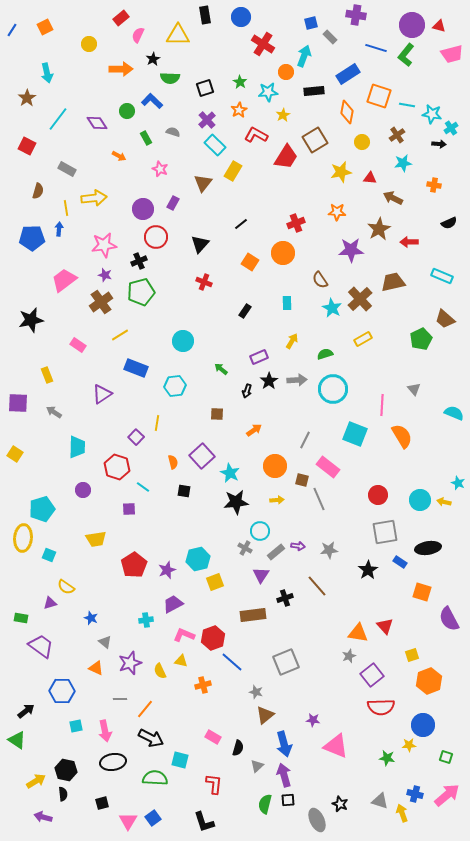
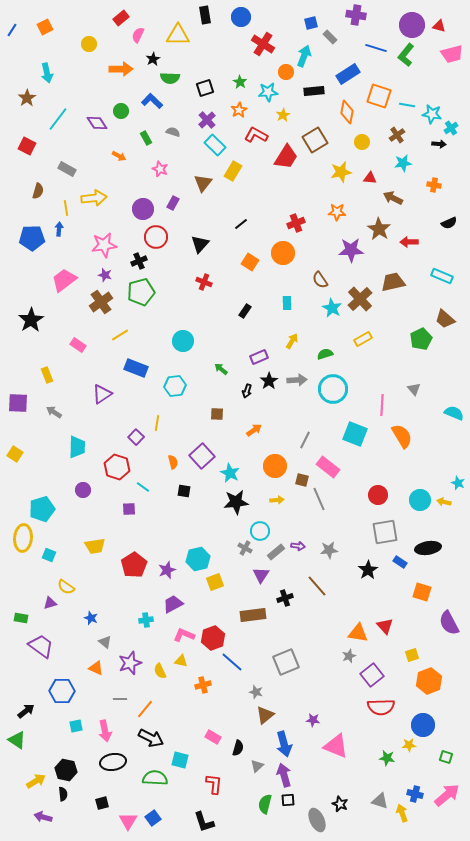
green circle at (127, 111): moved 6 px left
brown star at (379, 229): rotated 10 degrees counterclockwise
black star at (31, 320): rotated 20 degrees counterclockwise
yellow trapezoid at (96, 539): moved 1 px left, 7 px down
purple semicircle at (449, 619): moved 4 px down
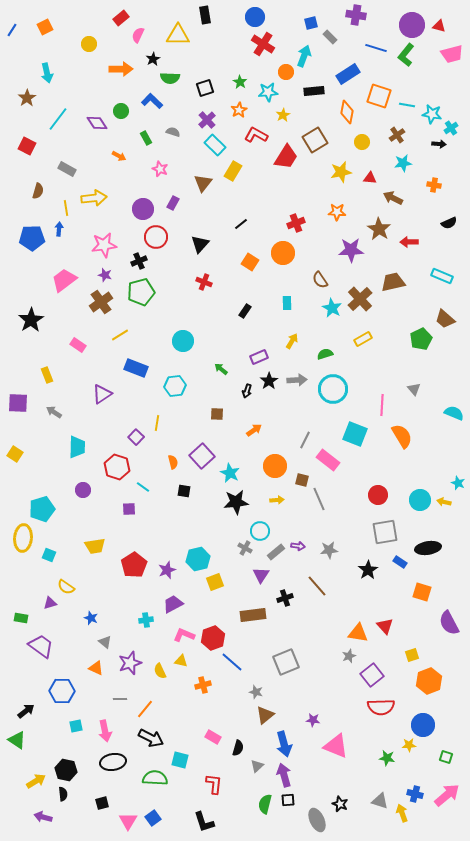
blue circle at (241, 17): moved 14 px right
pink rectangle at (328, 467): moved 7 px up
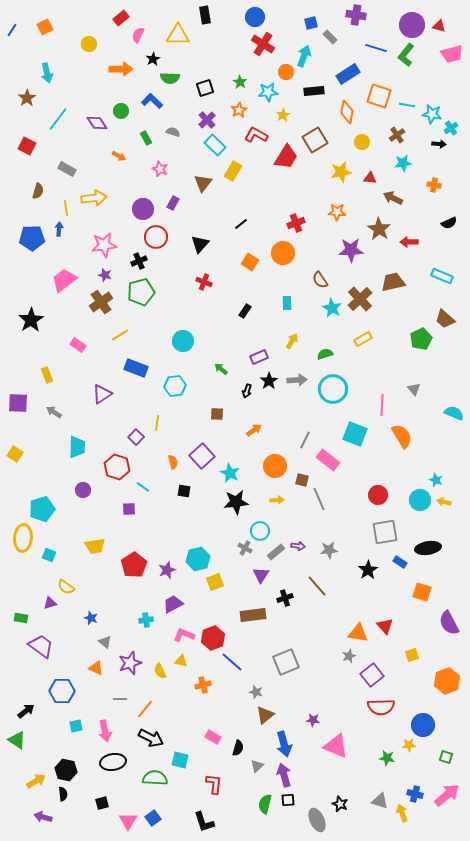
cyan star at (458, 483): moved 22 px left, 3 px up
orange hexagon at (429, 681): moved 18 px right
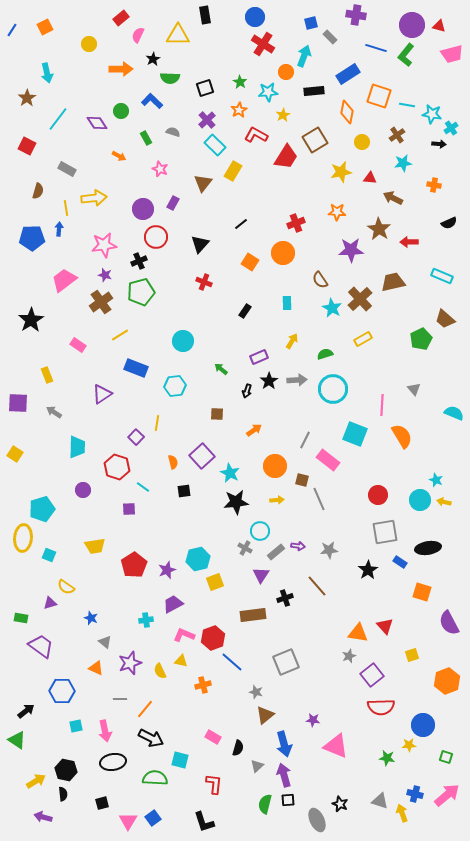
black square at (184, 491): rotated 16 degrees counterclockwise
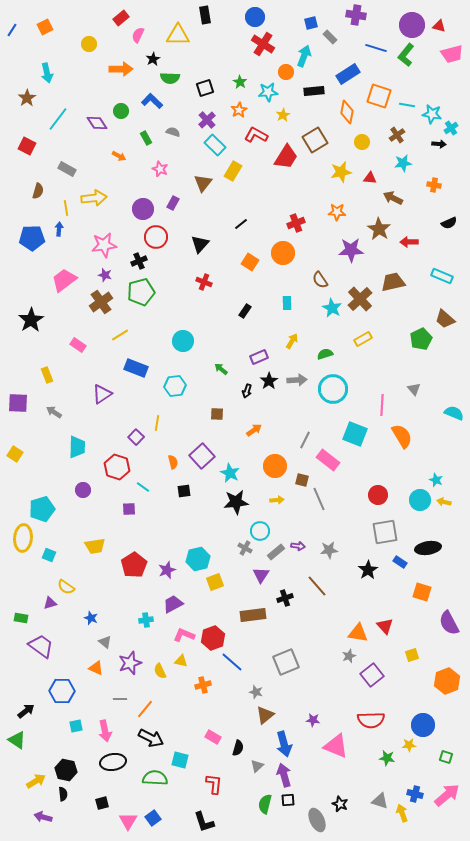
red semicircle at (381, 707): moved 10 px left, 13 px down
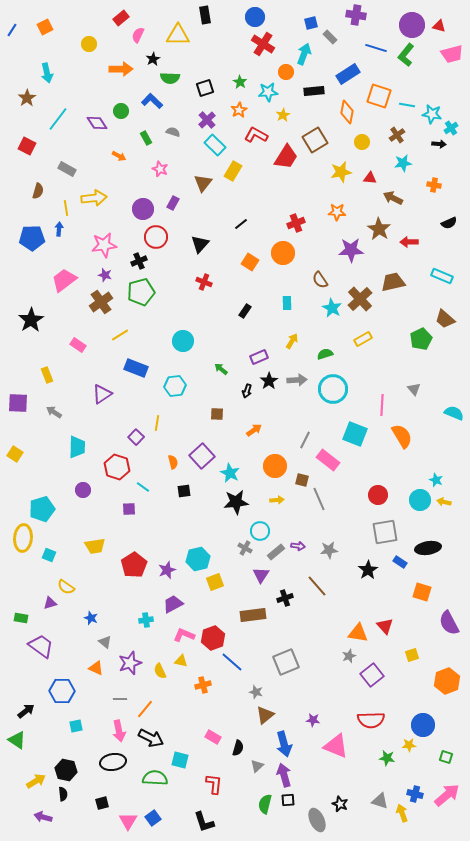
cyan arrow at (304, 56): moved 2 px up
pink arrow at (105, 731): moved 14 px right
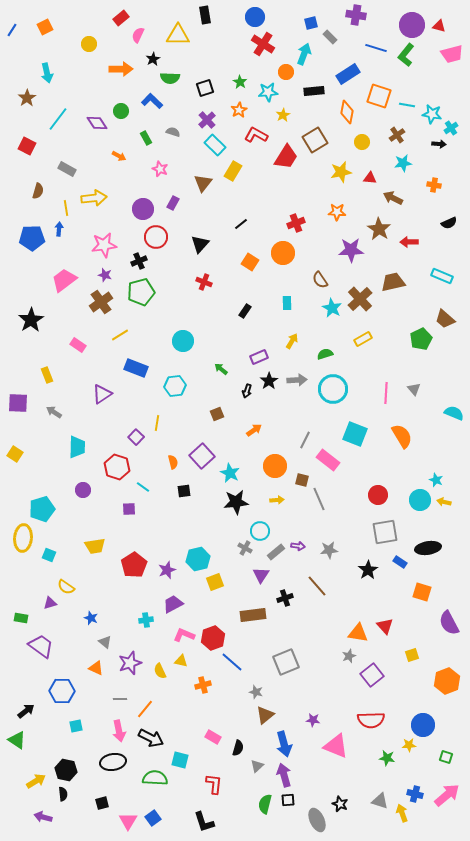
pink line at (382, 405): moved 4 px right, 12 px up
brown square at (217, 414): rotated 24 degrees counterclockwise
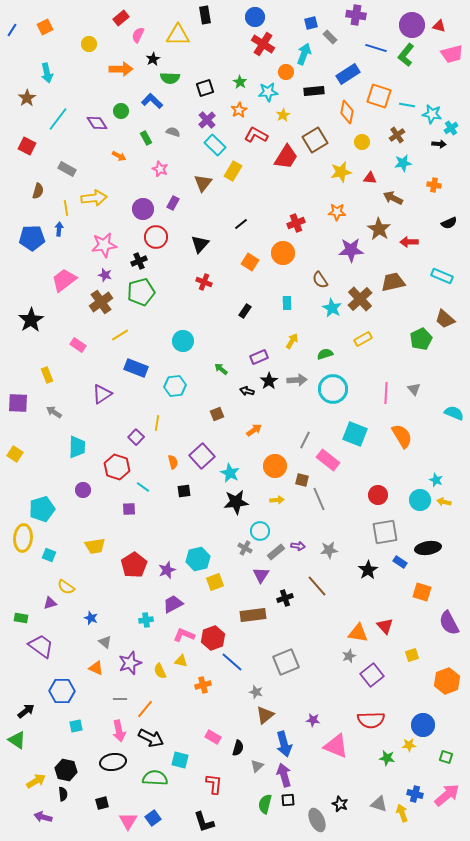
black arrow at (247, 391): rotated 88 degrees clockwise
gray triangle at (380, 801): moved 1 px left, 3 px down
